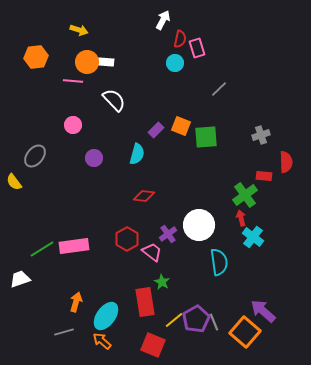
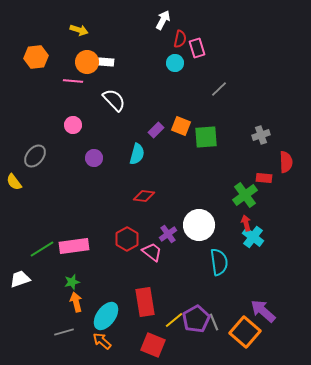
red rectangle at (264, 176): moved 2 px down
red arrow at (241, 218): moved 5 px right, 5 px down
green star at (162, 282): moved 90 px left; rotated 28 degrees clockwise
orange arrow at (76, 302): rotated 30 degrees counterclockwise
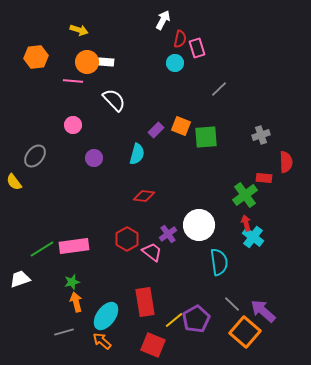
gray line at (214, 322): moved 18 px right, 18 px up; rotated 24 degrees counterclockwise
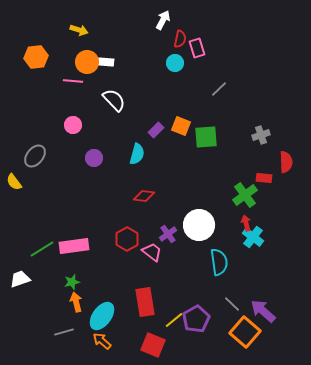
cyan ellipse at (106, 316): moved 4 px left
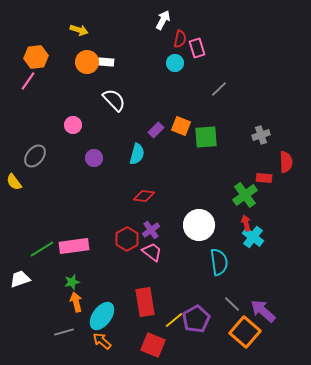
pink line at (73, 81): moved 45 px left; rotated 60 degrees counterclockwise
purple cross at (168, 234): moved 17 px left, 4 px up
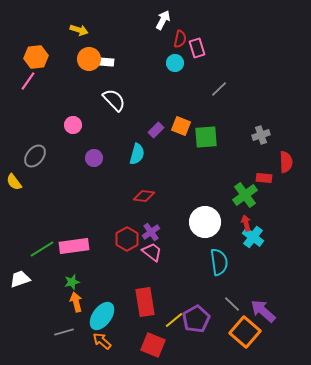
orange circle at (87, 62): moved 2 px right, 3 px up
white circle at (199, 225): moved 6 px right, 3 px up
purple cross at (151, 230): moved 2 px down
